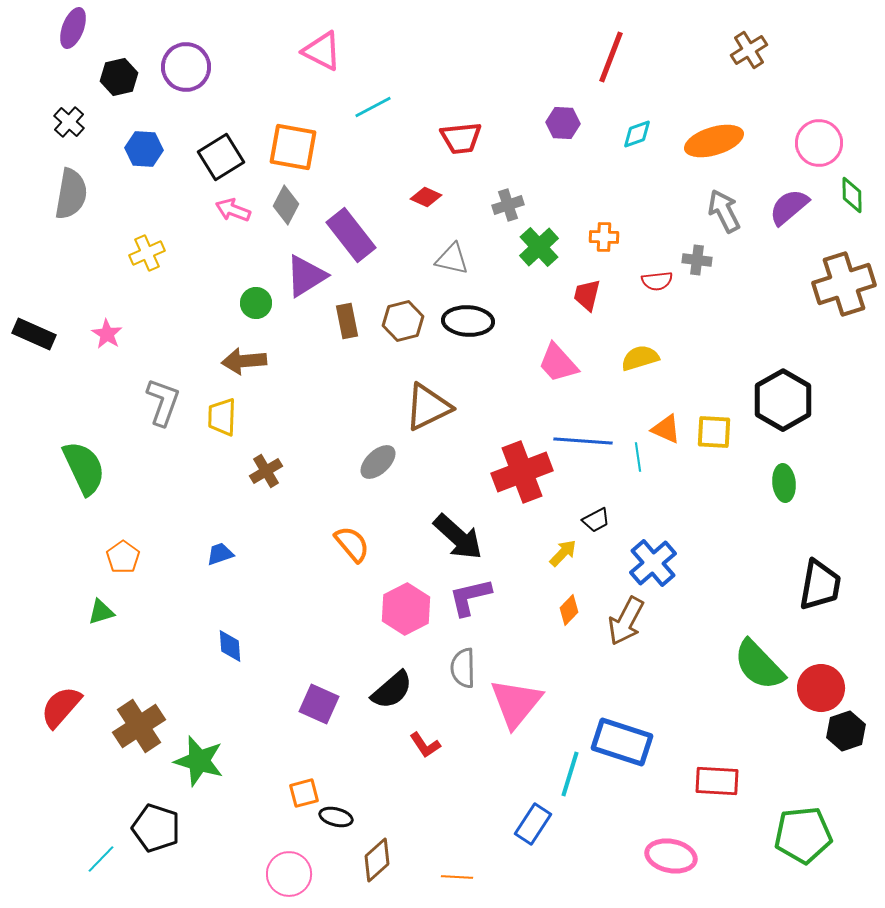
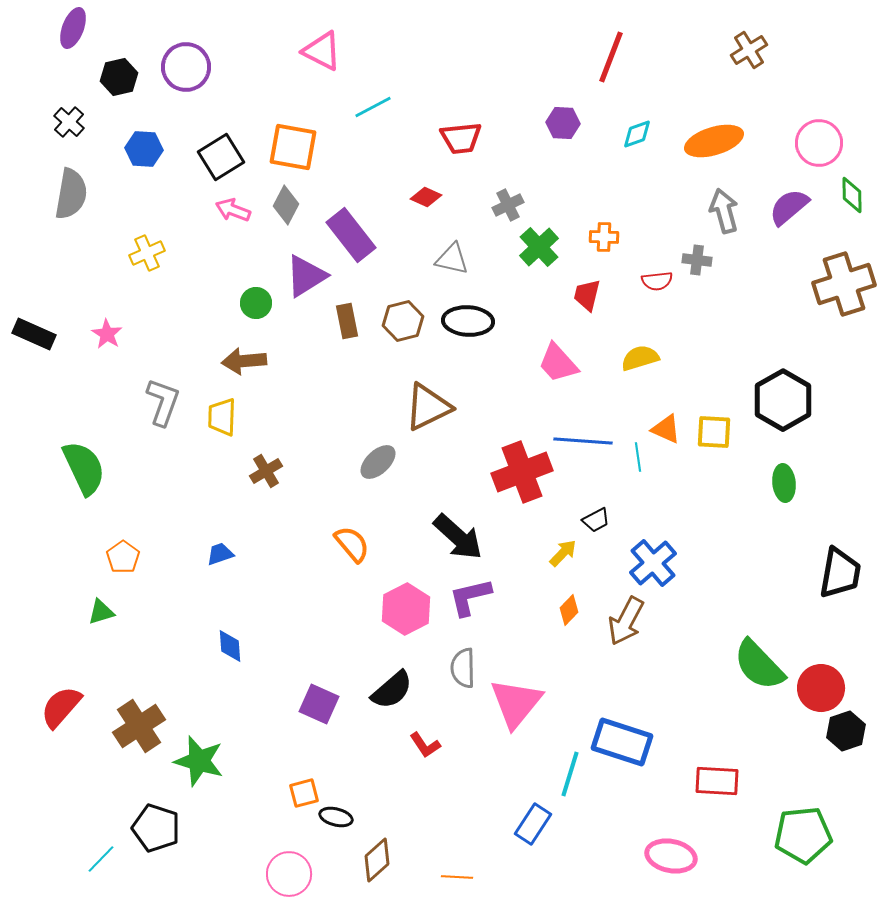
gray cross at (508, 205): rotated 8 degrees counterclockwise
gray arrow at (724, 211): rotated 12 degrees clockwise
black trapezoid at (820, 585): moved 20 px right, 12 px up
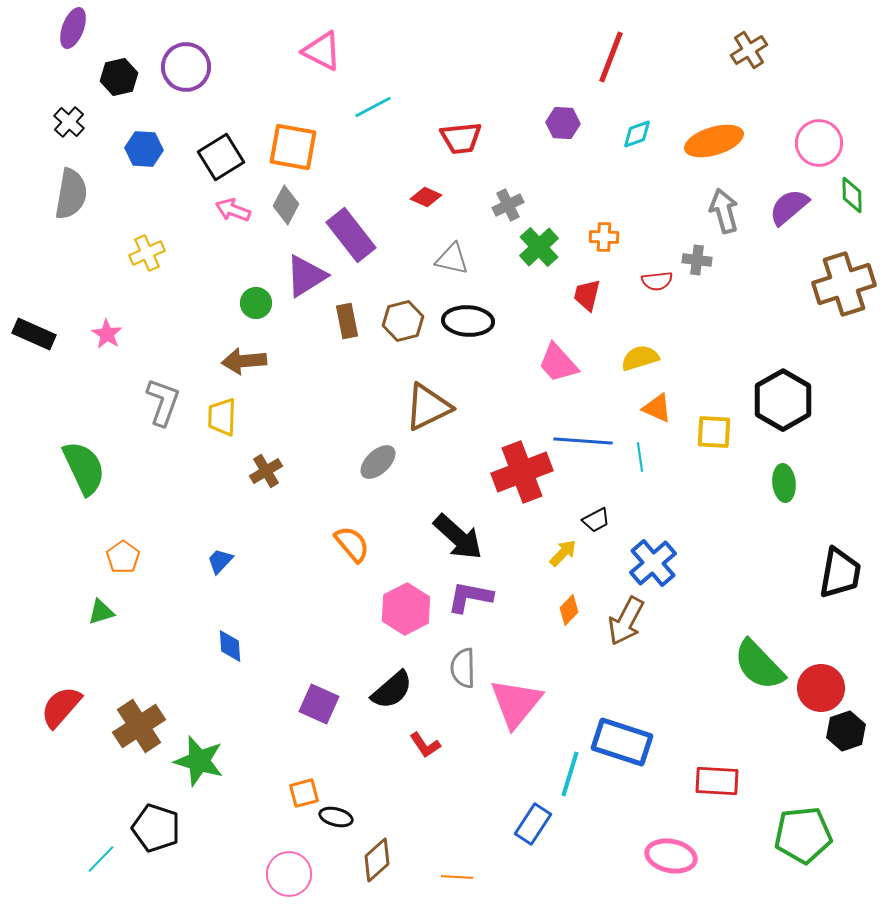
orange triangle at (666, 429): moved 9 px left, 21 px up
cyan line at (638, 457): moved 2 px right
blue trapezoid at (220, 554): moved 7 px down; rotated 28 degrees counterclockwise
purple L-shape at (470, 597): rotated 24 degrees clockwise
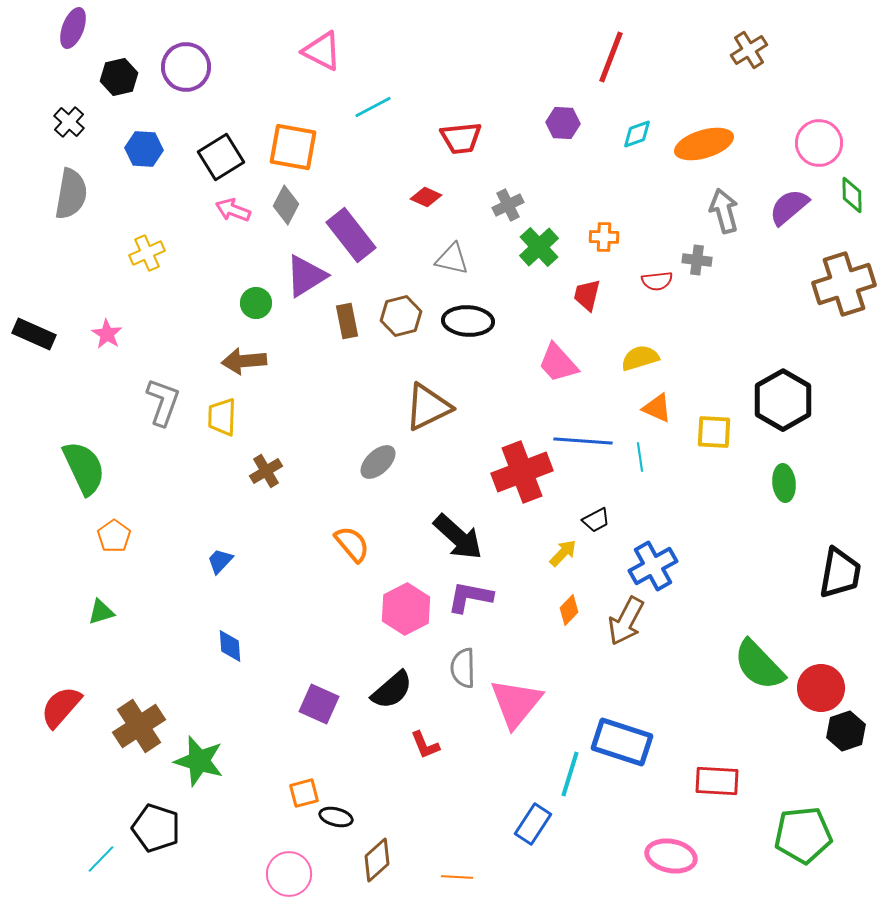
orange ellipse at (714, 141): moved 10 px left, 3 px down
brown hexagon at (403, 321): moved 2 px left, 5 px up
orange pentagon at (123, 557): moved 9 px left, 21 px up
blue cross at (653, 563): moved 3 px down; rotated 12 degrees clockwise
red L-shape at (425, 745): rotated 12 degrees clockwise
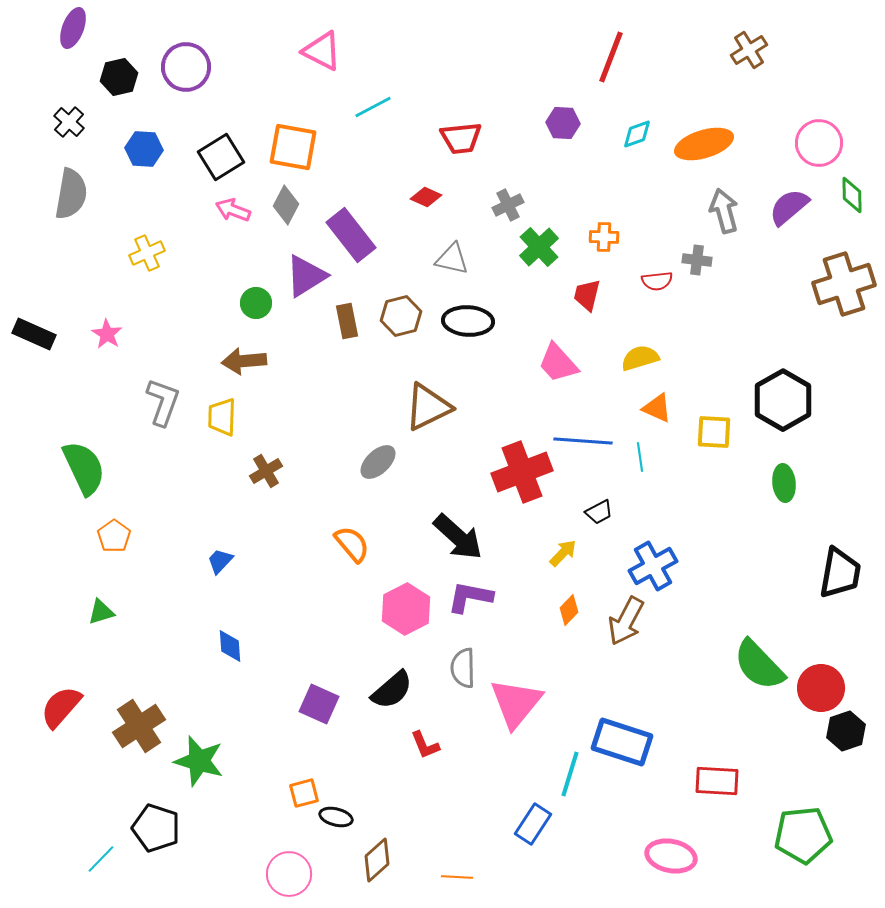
black trapezoid at (596, 520): moved 3 px right, 8 px up
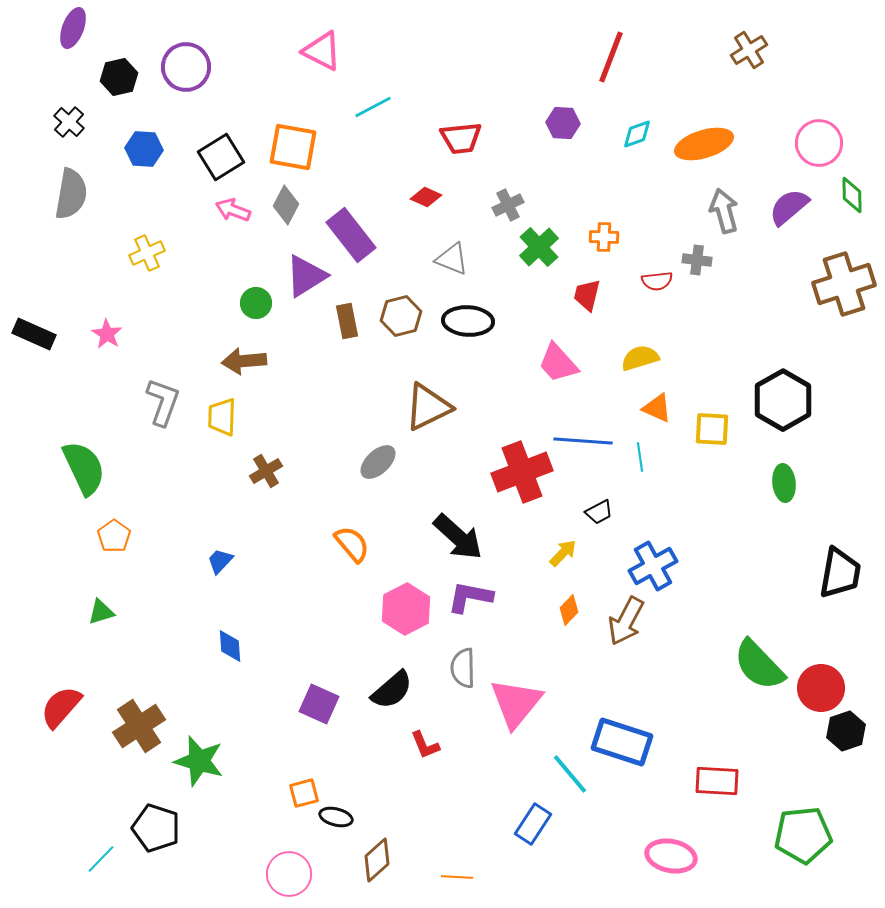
gray triangle at (452, 259): rotated 9 degrees clockwise
yellow square at (714, 432): moved 2 px left, 3 px up
cyan line at (570, 774): rotated 57 degrees counterclockwise
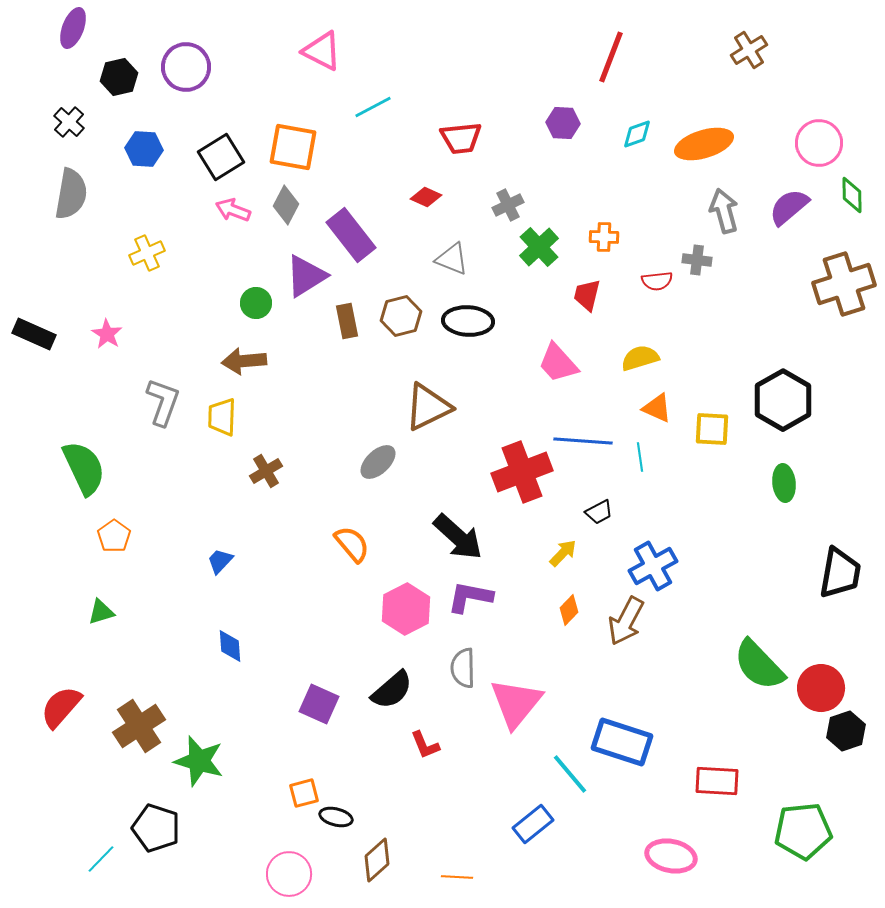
blue rectangle at (533, 824): rotated 18 degrees clockwise
green pentagon at (803, 835): moved 4 px up
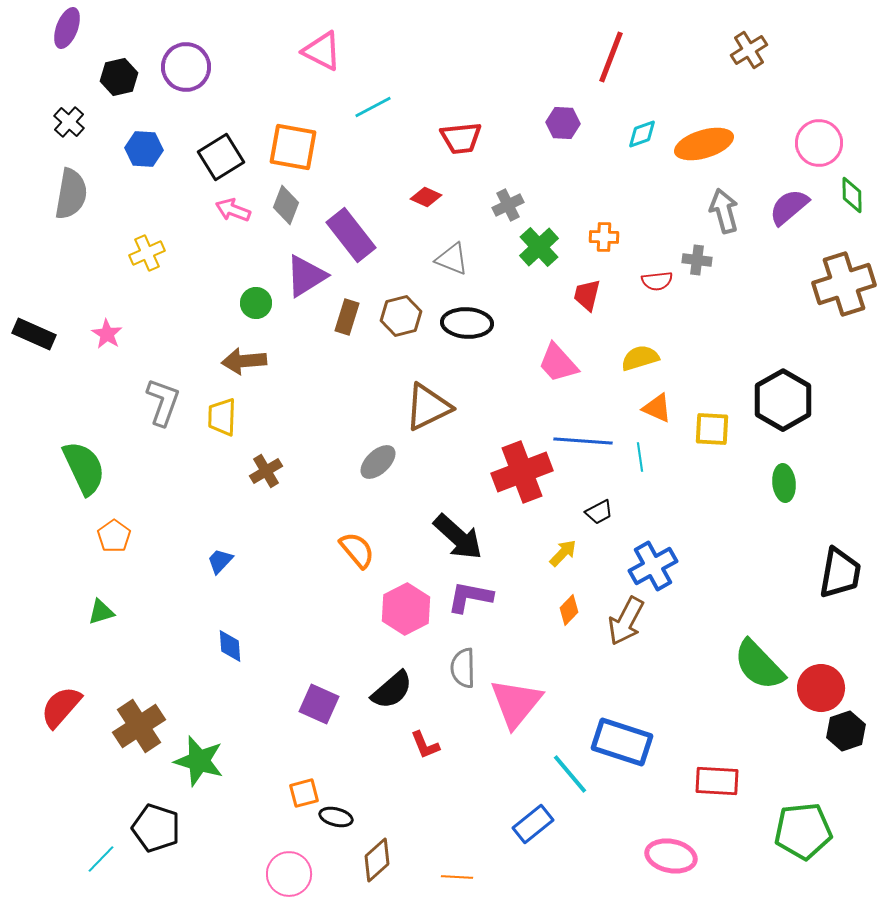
purple ellipse at (73, 28): moved 6 px left
cyan diamond at (637, 134): moved 5 px right
gray diamond at (286, 205): rotated 6 degrees counterclockwise
brown rectangle at (347, 321): moved 4 px up; rotated 28 degrees clockwise
black ellipse at (468, 321): moved 1 px left, 2 px down
orange semicircle at (352, 544): moved 5 px right, 6 px down
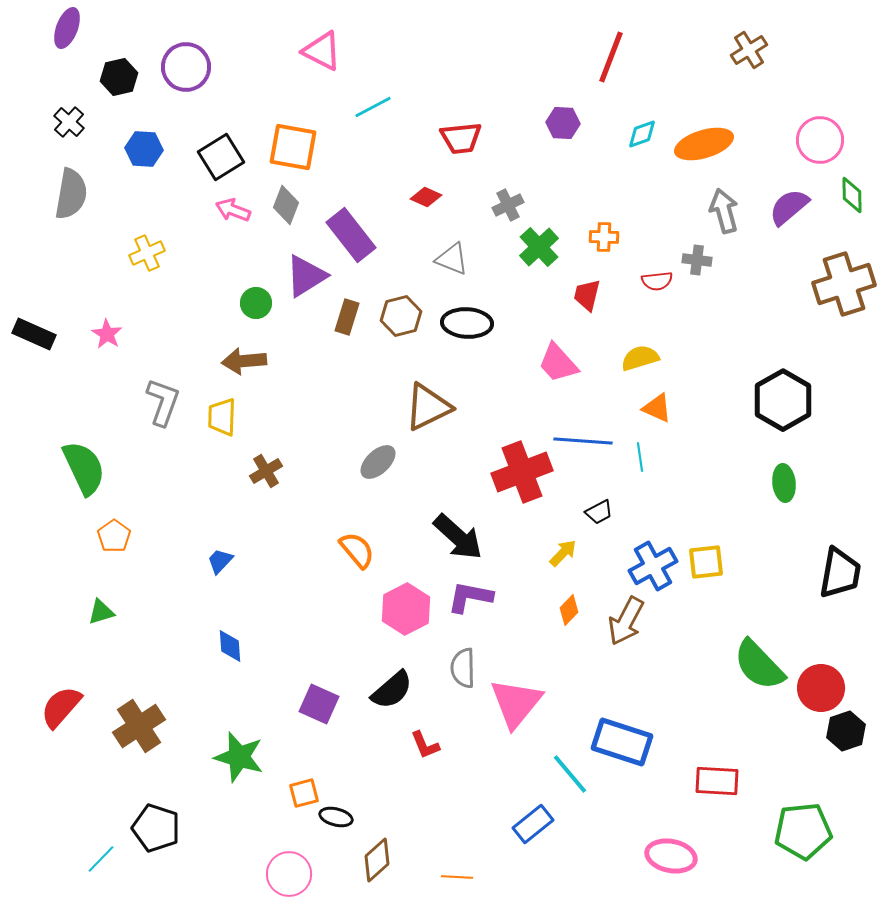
pink circle at (819, 143): moved 1 px right, 3 px up
yellow square at (712, 429): moved 6 px left, 133 px down; rotated 9 degrees counterclockwise
green star at (199, 761): moved 40 px right, 4 px up
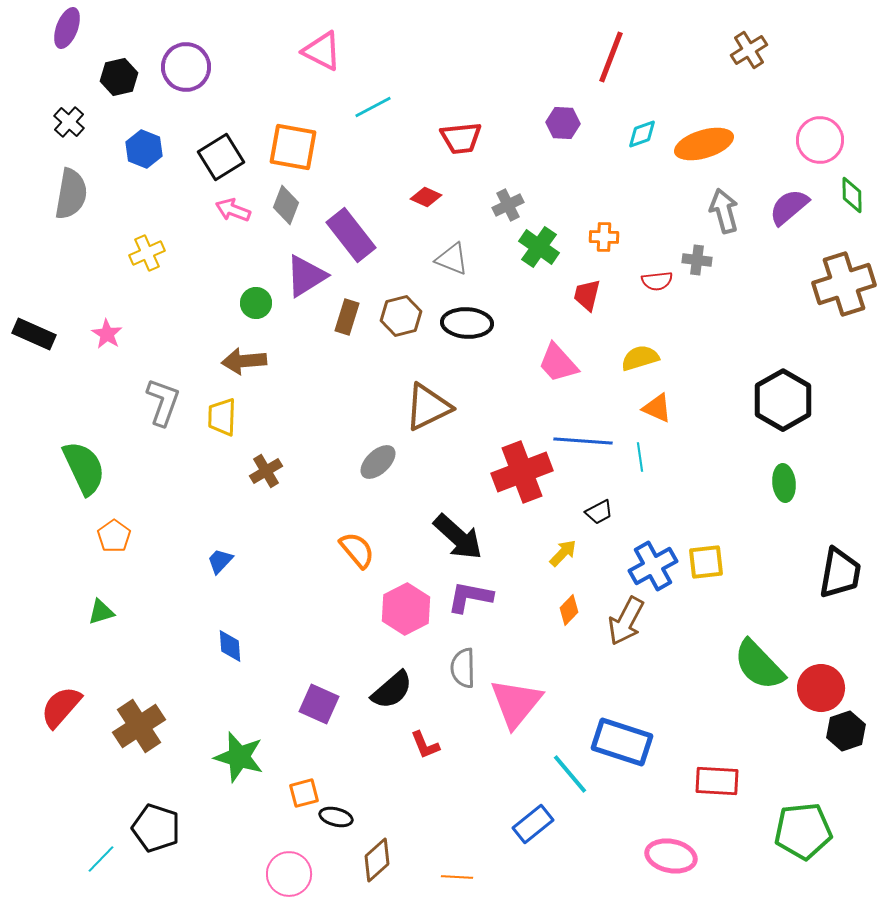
blue hexagon at (144, 149): rotated 18 degrees clockwise
green cross at (539, 247): rotated 12 degrees counterclockwise
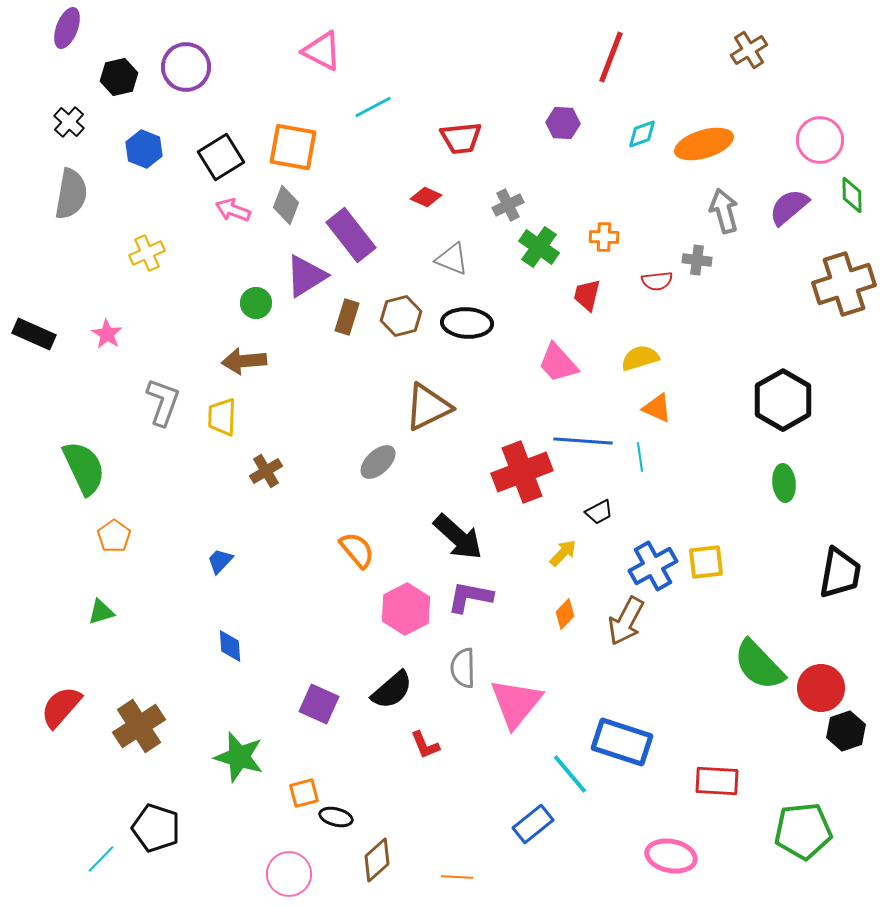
orange diamond at (569, 610): moved 4 px left, 4 px down
